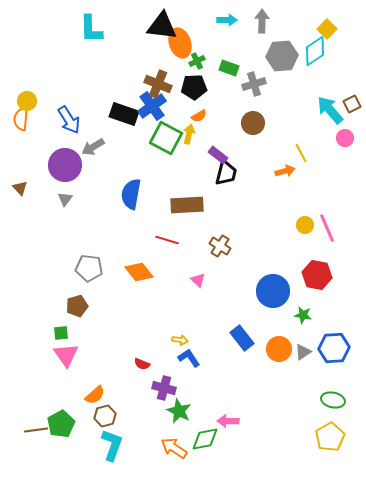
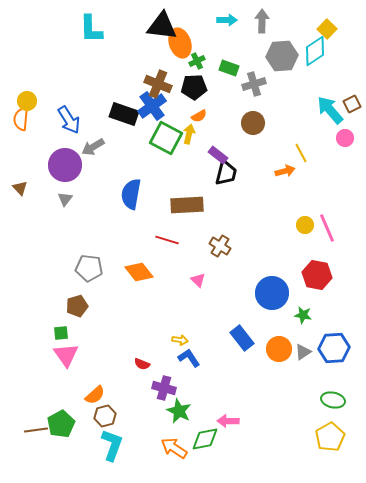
blue circle at (273, 291): moved 1 px left, 2 px down
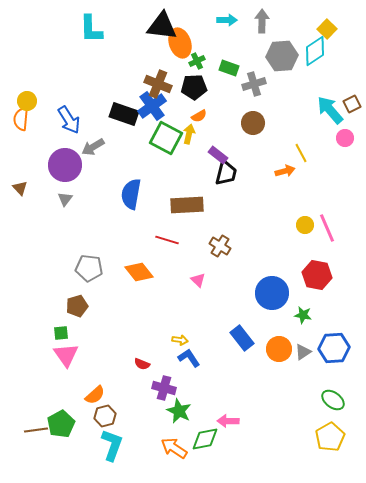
green ellipse at (333, 400): rotated 25 degrees clockwise
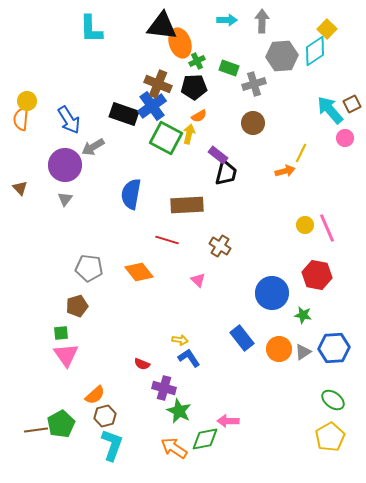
yellow line at (301, 153): rotated 54 degrees clockwise
